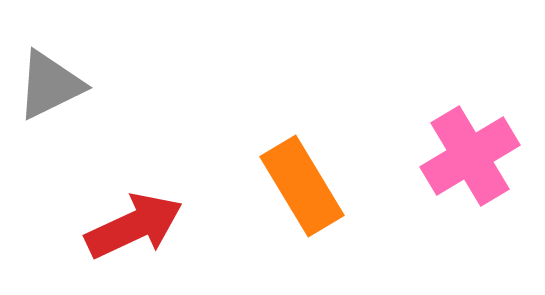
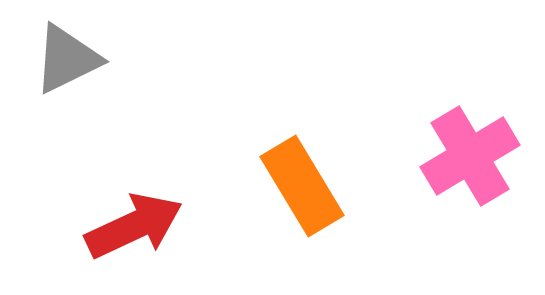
gray triangle: moved 17 px right, 26 px up
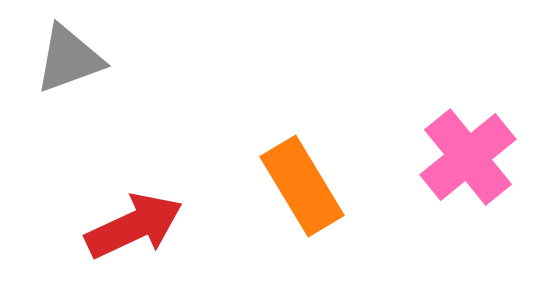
gray triangle: moved 2 px right; rotated 6 degrees clockwise
pink cross: moved 2 px left, 1 px down; rotated 8 degrees counterclockwise
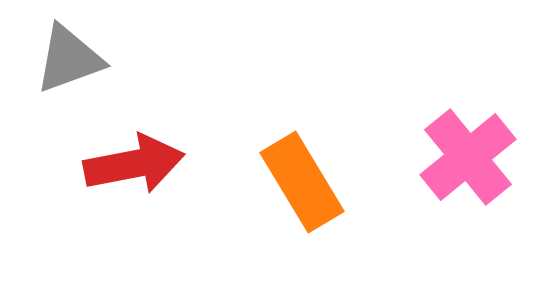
orange rectangle: moved 4 px up
red arrow: moved 62 px up; rotated 14 degrees clockwise
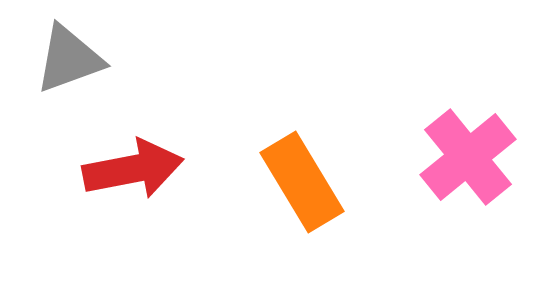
red arrow: moved 1 px left, 5 px down
